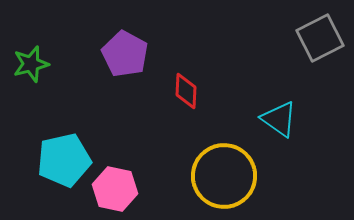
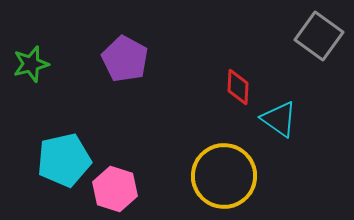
gray square: moved 1 px left, 2 px up; rotated 27 degrees counterclockwise
purple pentagon: moved 5 px down
red diamond: moved 52 px right, 4 px up
pink hexagon: rotated 6 degrees clockwise
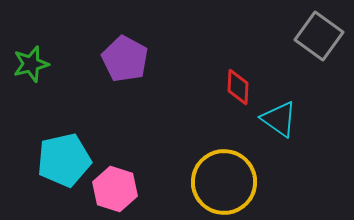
yellow circle: moved 6 px down
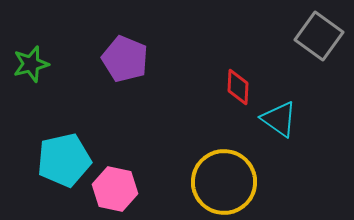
purple pentagon: rotated 6 degrees counterclockwise
pink hexagon: rotated 6 degrees counterclockwise
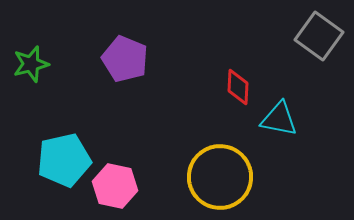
cyan triangle: rotated 24 degrees counterclockwise
yellow circle: moved 4 px left, 5 px up
pink hexagon: moved 3 px up
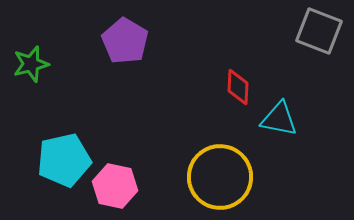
gray square: moved 5 px up; rotated 15 degrees counterclockwise
purple pentagon: moved 18 px up; rotated 9 degrees clockwise
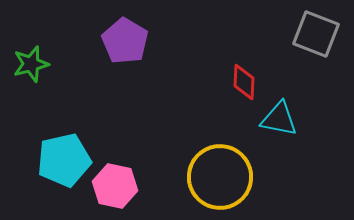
gray square: moved 3 px left, 3 px down
red diamond: moved 6 px right, 5 px up
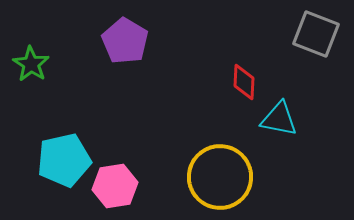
green star: rotated 24 degrees counterclockwise
pink hexagon: rotated 21 degrees counterclockwise
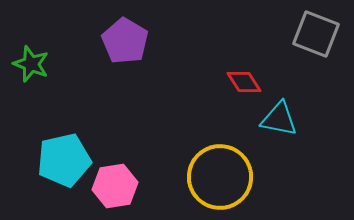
green star: rotated 12 degrees counterclockwise
red diamond: rotated 36 degrees counterclockwise
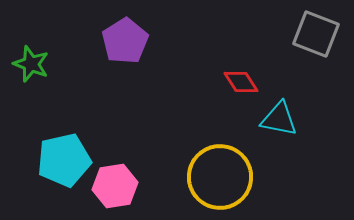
purple pentagon: rotated 9 degrees clockwise
red diamond: moved 3 px left
